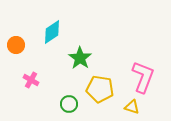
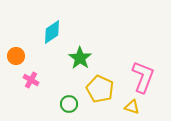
orange circle: moved 11 px down
yellow pentagon: rotated 16 degrees clockwise
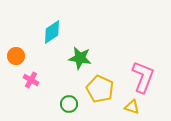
green star: rotated 25 degrees counterclockwise
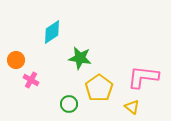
orange circle: moved 4 px down
pink L-shape: rotated 104 degrees counterclockwise
yellow pentagon: moved 1 px left, 1 px up; rotated 12 degrees clockwise
yellow triangle: rotated 21 degrees clockwise
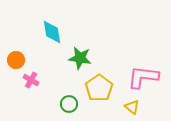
cyan diamond: rotated 65 degrees counterclockwise
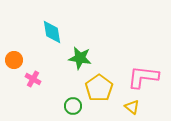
orange circle: moved 2 px left
pink cross: moved 2 px right, 1 px up
green circle: moved 4 px right, 2 px down
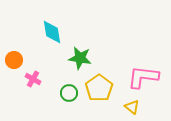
green circle: moved 4 px left, 13 px up
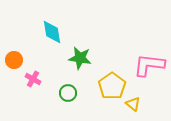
pink L-shape: moved 6 px right, 12 px up
yellow pentagon: moved 13 px right, 2 px up
green circle: moved 1 px left
yellow triangle: moved 1 px right, 3 px up
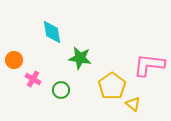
green circle: moved 7 px left, 3 px up
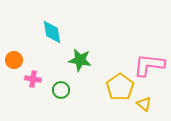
green star: moved 2 px down
pink cross: rotated 21 degrees counterclockwise
yellow pentagon: moved 8 px right, 1 px down
yellow triangle: moved 11 px right
